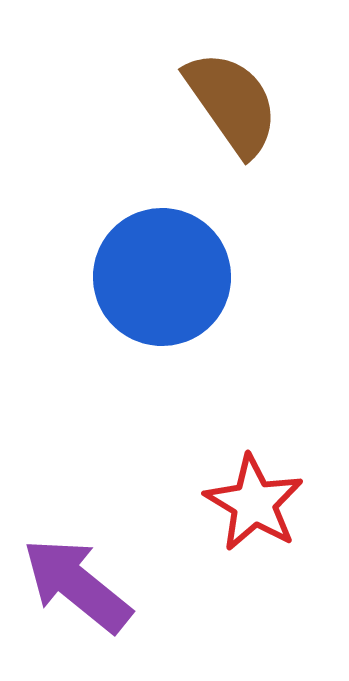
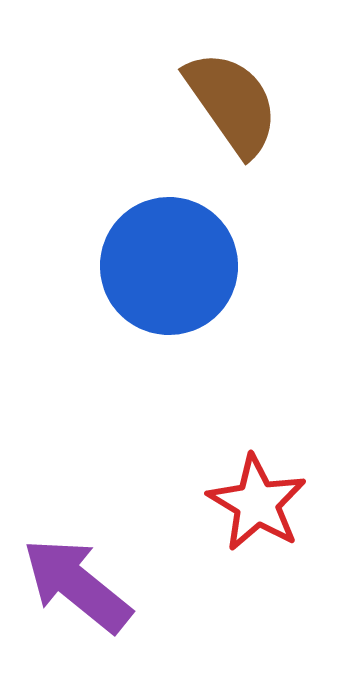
blue circle: moved 7 px right, 11 px up
red star: moved 3 px right
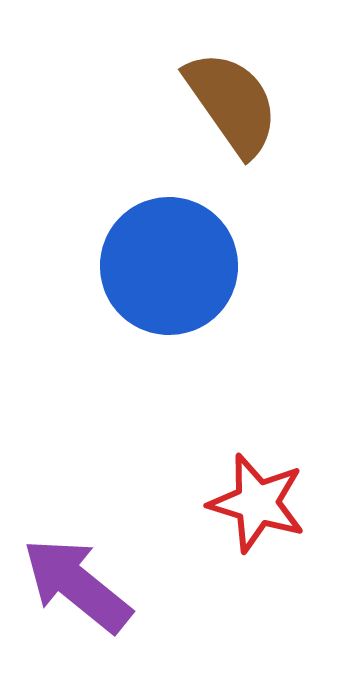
red star: rotated 14 degrees counterclockwise
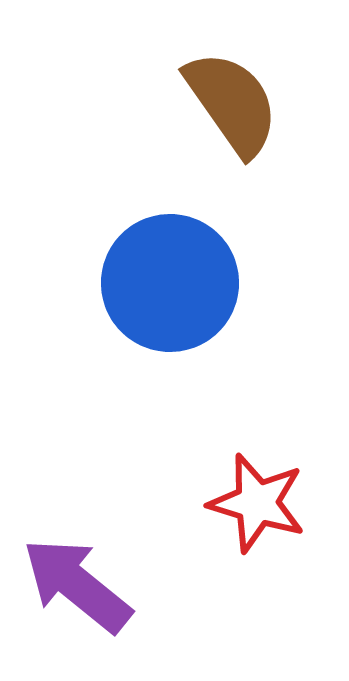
blue circle: moved 1 px right, 17 px down
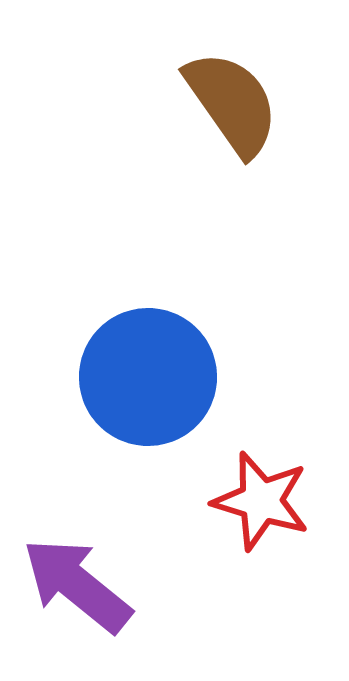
blue circle: moved 22 px left, 94 px down
red star: moved 4 px right, 2 px up
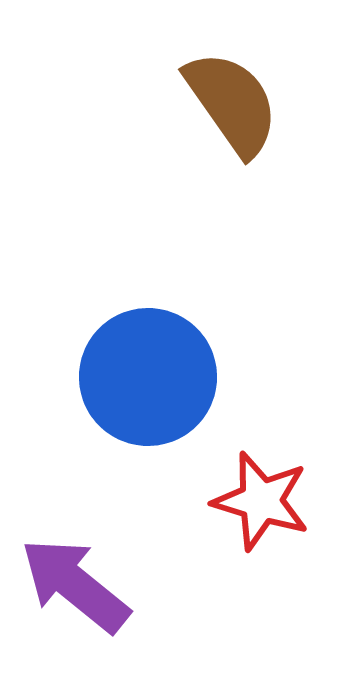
purple arrow: moved 2 px left
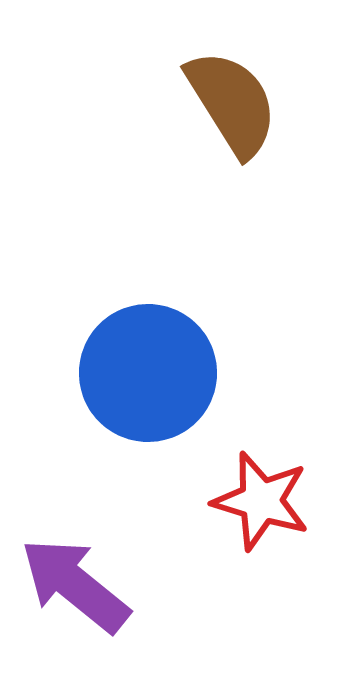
brown semicircle: rotated 3 degrees clockwise
blue circle: moved 4 px up
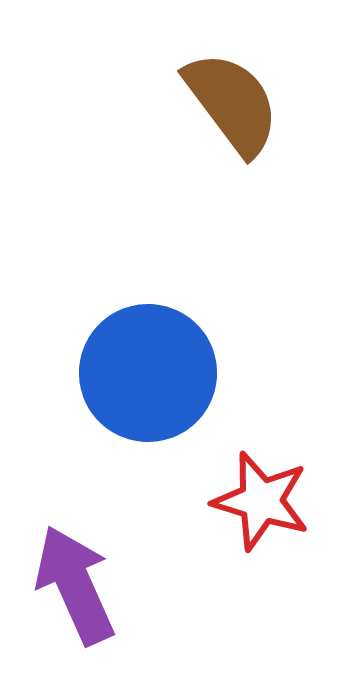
brown semicircle: rotated 5 degrees counterclockwise
purple arrow: rotated 27 degrees clockwise
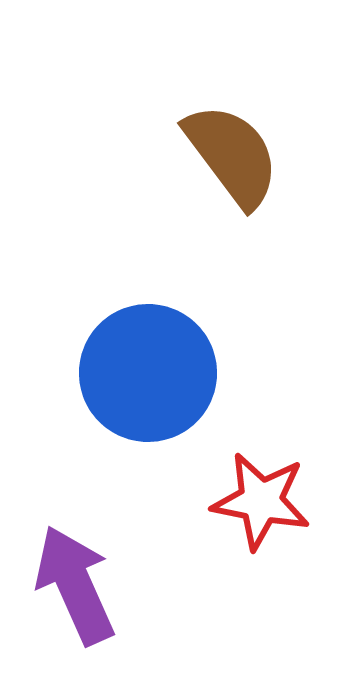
brown semicircle: moved 52 px down
red star: rotated 6 degrees counterclockwise
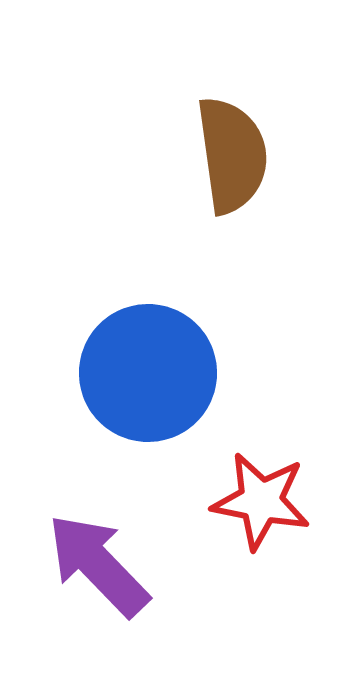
brown semicircle: rotated 29 degrees clockwise
purple arrow: moved 23 px right, 20 px up; rotated 20 degrees counterclockwise
